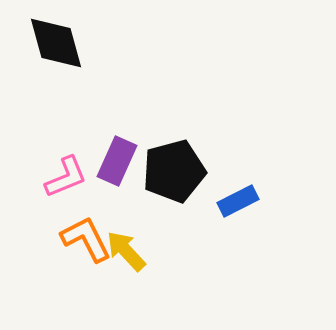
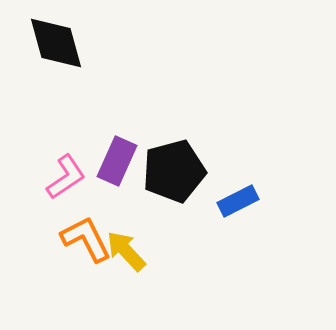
pink L-shape: rotated 12 degrees counterclockwise
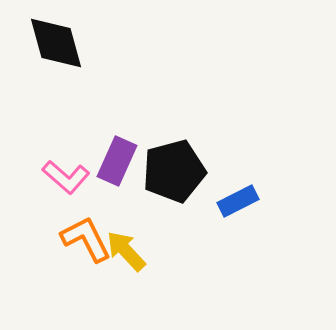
pink L-shape: rotated 75 degrees clockwise
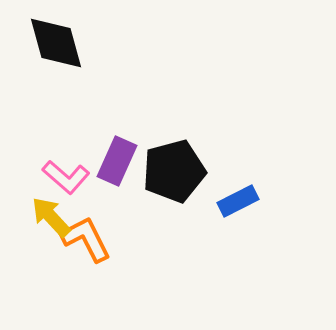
yellow arrow: moved 75 px left, 34 px up
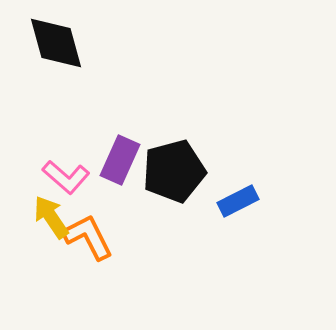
purple rectangle: moved 3 px right, 1 px up
yellow arrow: rotated 9 degrees clockwise
orange L-shape: moved 2 px right, 2 px up
